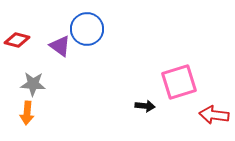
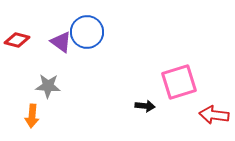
blue circle: moved 3 px down
purple triangle: moved 1 px right, 4 px up
gray star: moved 15 px right, 2 px down
orange arrow: moved 5 px right, 3 px down
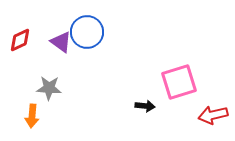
red diamond: moved 3 px right; rotated 40 degrees counterclockwise
gray star: moved 1 px right, 2 px down
red arrow: moved 1 px left; rotated 20 degrees counterclockwise
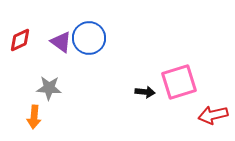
blue circle: moved 2 px right, 6 px down
black arrow: moved 14 px up
orange arrow: moved 2 px right, 1 px down
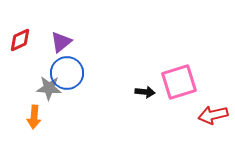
blue circle: moved 22 px left, 35 px down
purple triangle: rotated 45 degrees clockwise
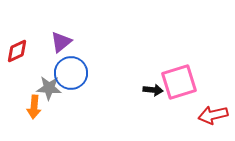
red diamond: moved 3 px left, 11 px down
blue circle: moved 4 px right
black arrow: moved 8 px right, 2 px up
orange arrow: moved 10 px up
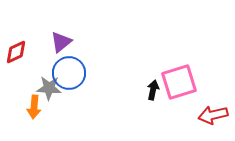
red diamond: moved 1 px left, 1 px down
blue circle: moved 2 px left
black arrow: rotated 84 degrees counterclockwise
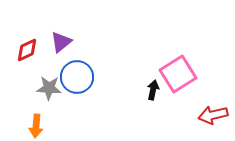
red diamond: moved 11 px right, 2 px up
blue circle: moved 8 px right, 4 px down
pink square: moved 1 px left, 8 px up; rotated 15 degrees counterclockwise
orange arrow: moved 2 px right, 19 px down
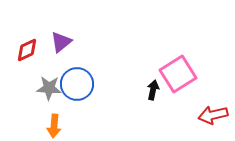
blue circle: moved 7 px down
orange arrow: moved 18 px right
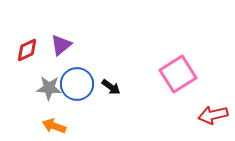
purple triangle: moved 3 px down
black arrow: moved 42 px left, 3 px up; rotated 114 degrees clockwise
orange arrow: rotated 105 degrees clockwise
